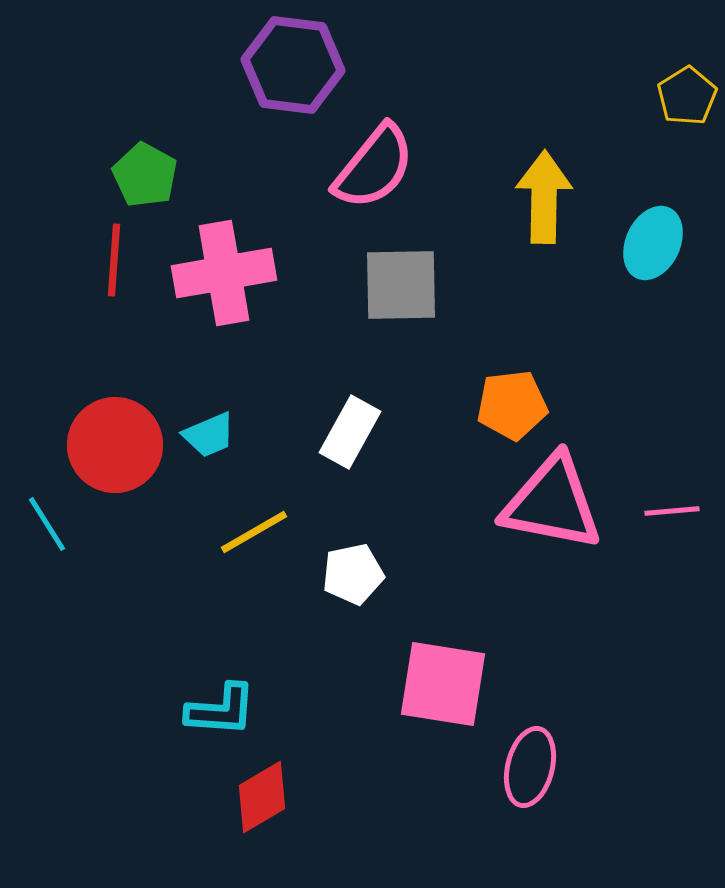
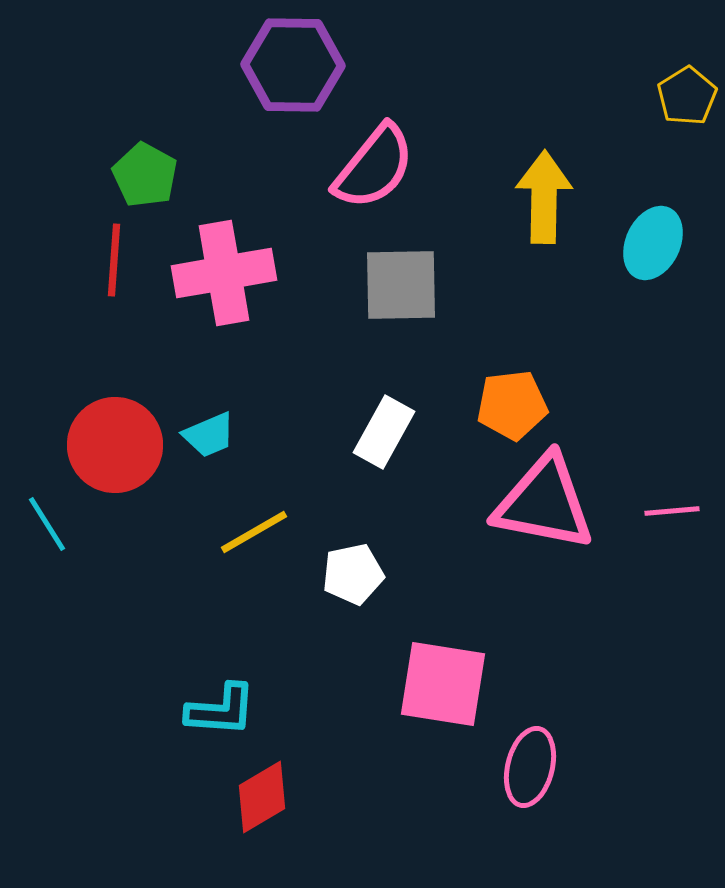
purple hexagon: rotated 6 degrees counterclockwise
white rectangle: moved 34 px right
pink triangle: moved 8 px left
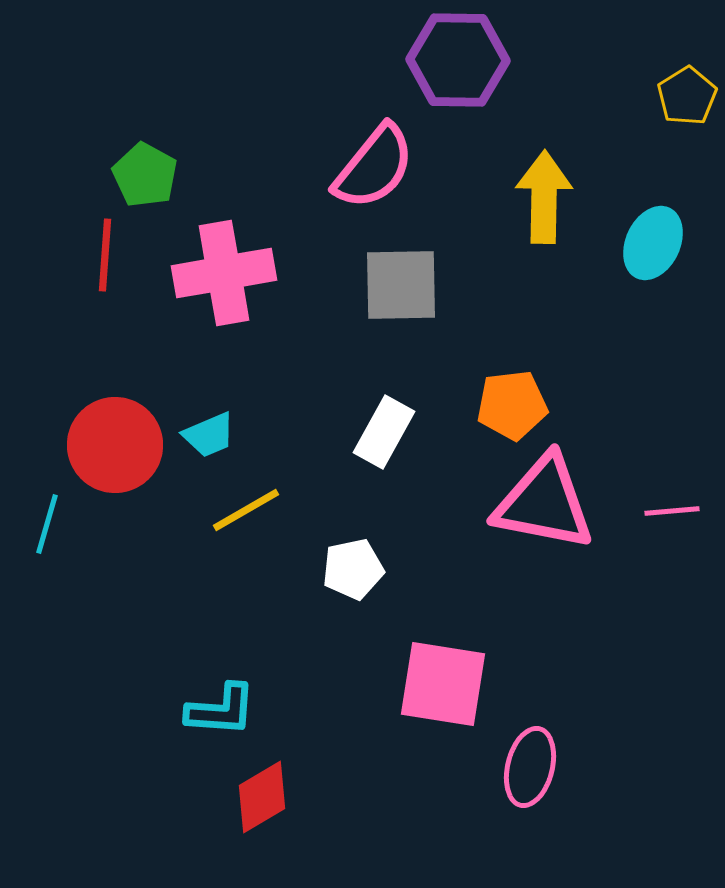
purple hexagon: moved 165 px right, 5 px up
red line: moved 9 px left, 5 px up
cyan line: rotated 48 degrees clockwise
yellow line: moved 8 px left, 22 px up
white pentagon: moved 5 px up
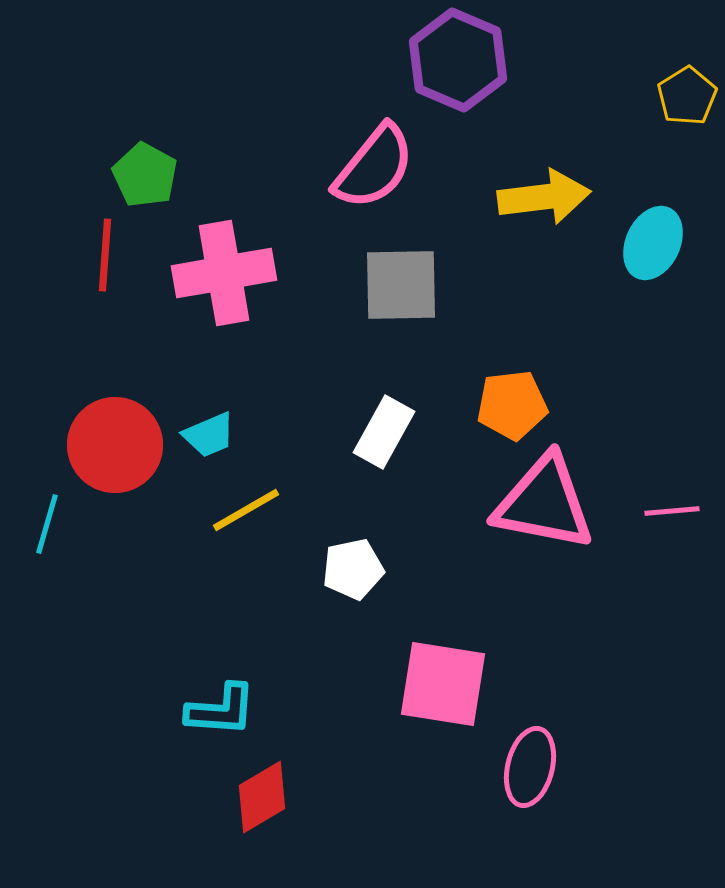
purple hexagon: rotated 22 degrees clockwise
yellow arrow: rotated 82 degrees clockwise
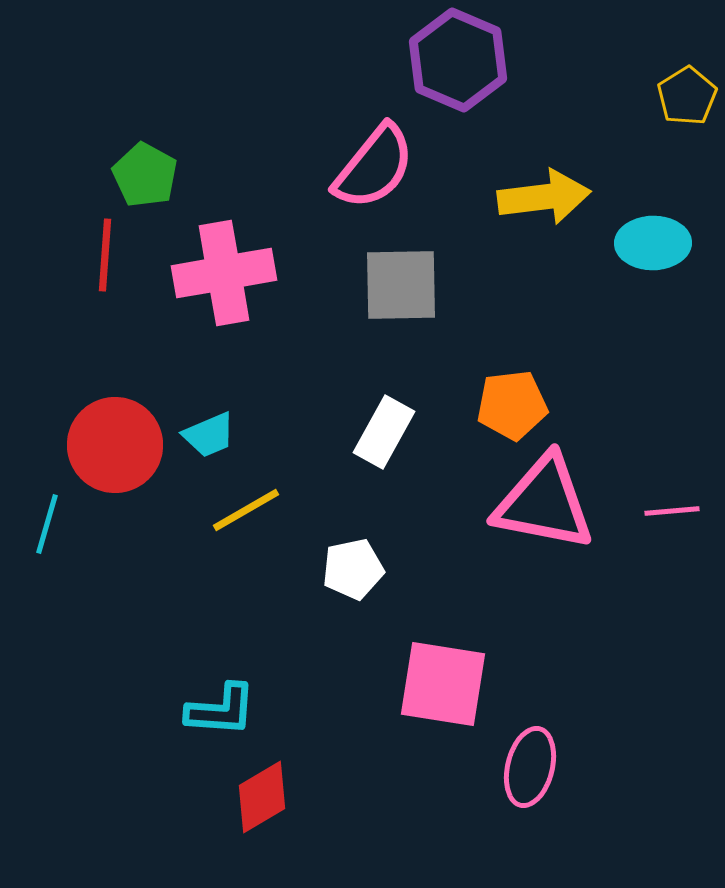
cyan ellipse: rotated 64 degrees clockwise
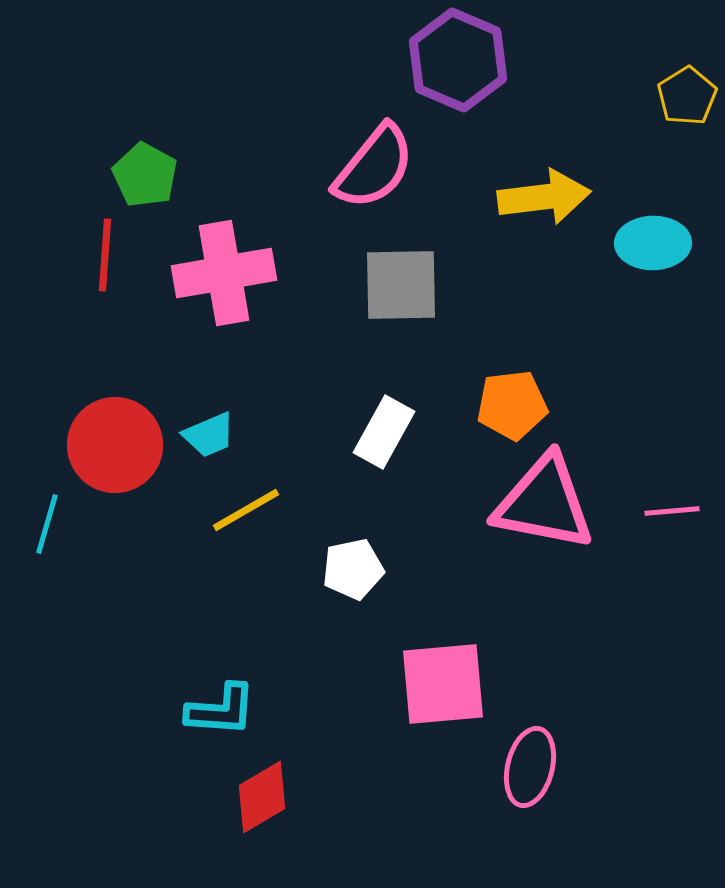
pink square: rotated 14 degrees counterclockwise
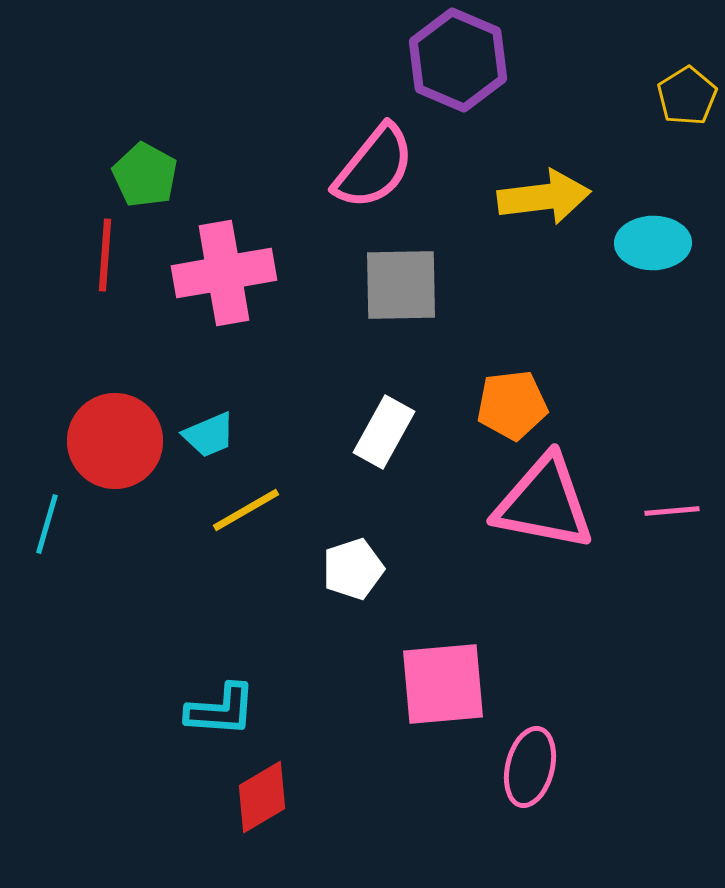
red circle: moved 4 px up
white pentagon: rotated 6 degrees counterclockwise
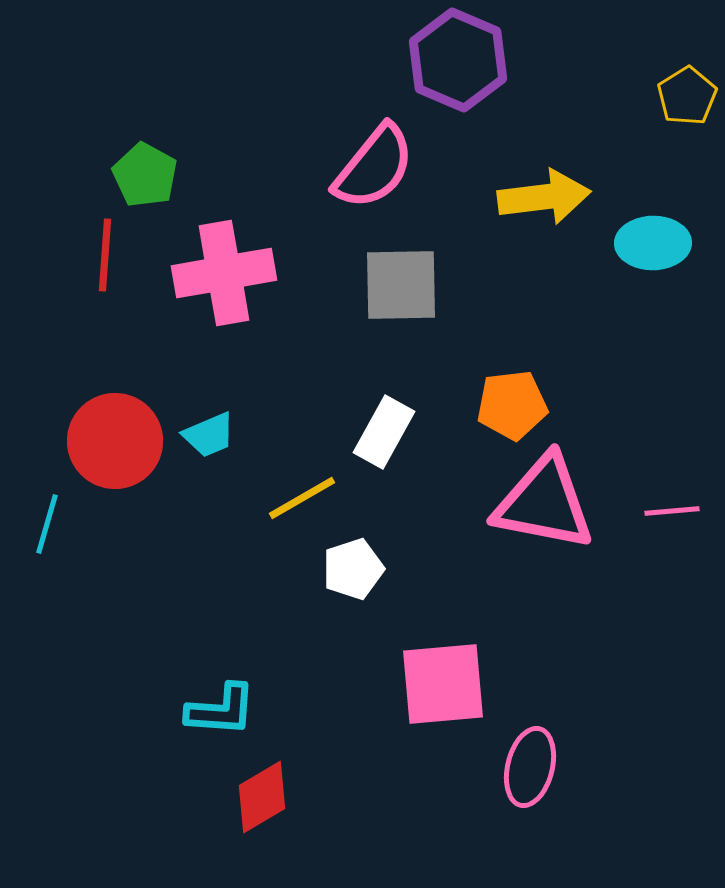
yellow line: moved 56 px right, 12 px up
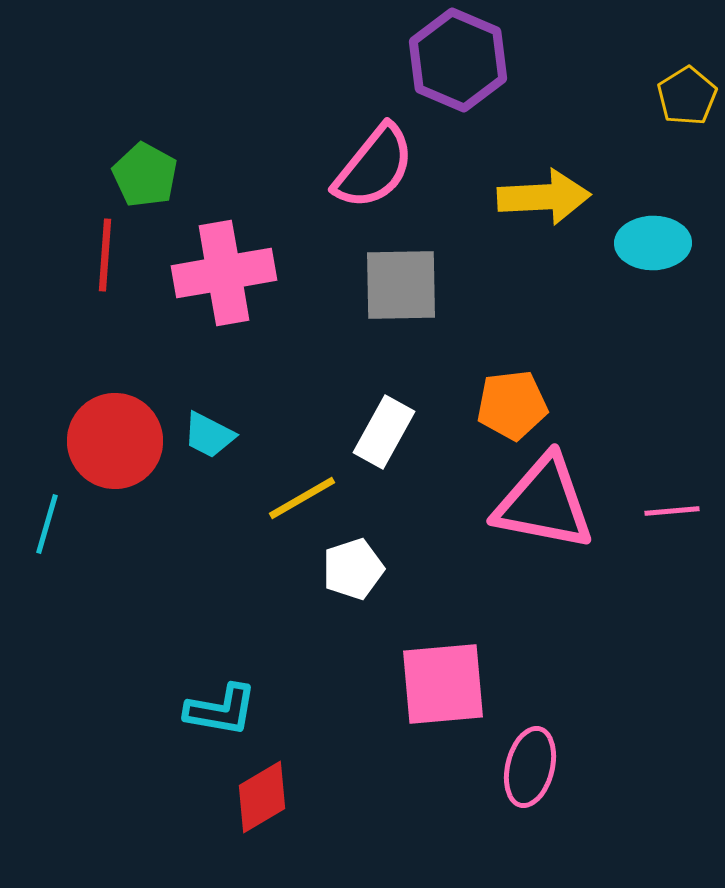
yellow arrow: rotated 4 degrees clockwise
cyan trapezoid: rotated 50 degrees clockwise
cyan L-shape: rotated 6 degrees clockwise
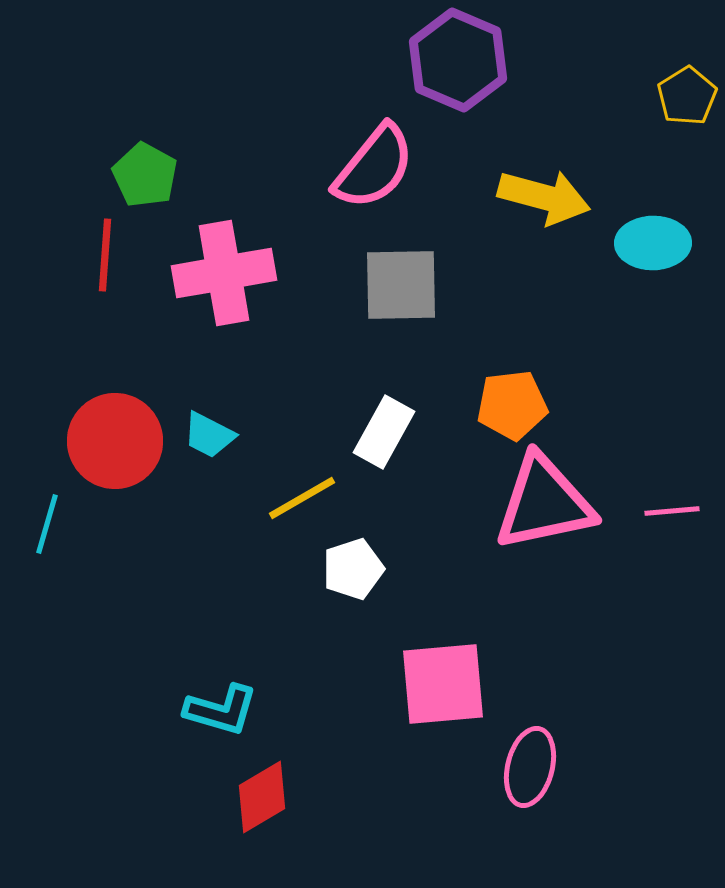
yellow arrow: rotated 18 degrees clockwise
pink triangle: rotated 23 degrees counterclockwise
cyan L-shape: rotated 6 degrees clockwise
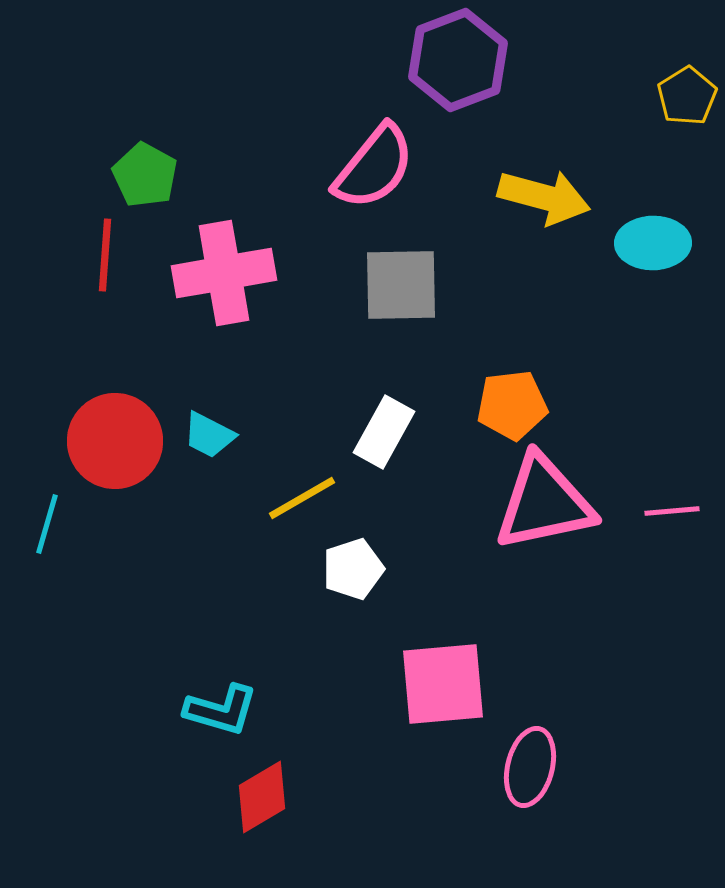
purple hexagon: rotated 16 degrees clockwise
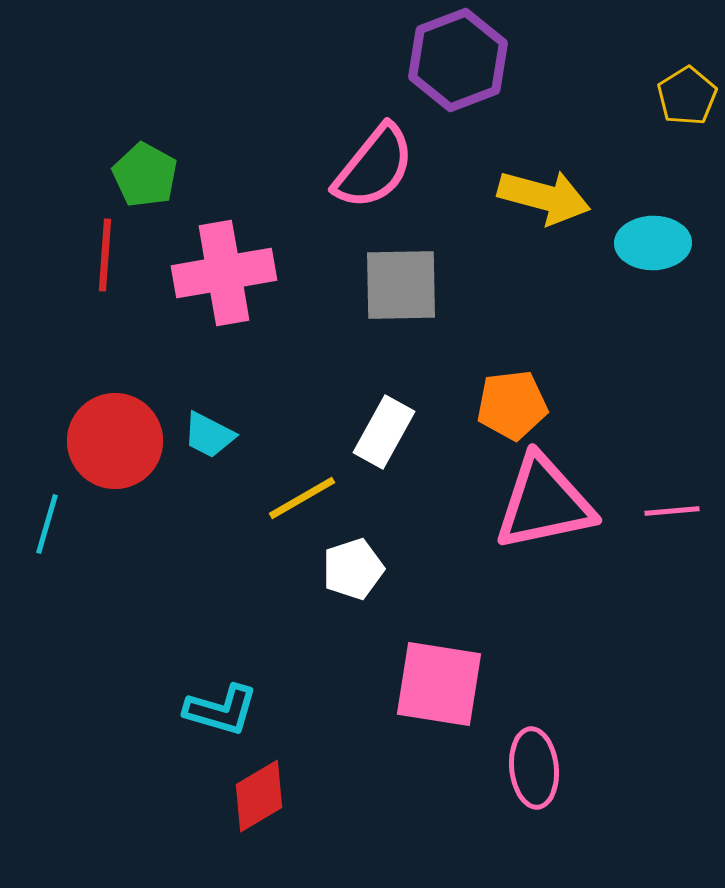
pink square: moved 4 px left; rotated 14 degrees clockwise
pink ellipse: moved 4 px right, 1 px down; rotated 20 degrees counterclockwise
red diamond: moved 3 px left, 1 px up
